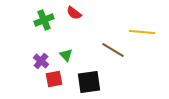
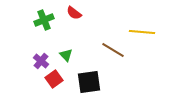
red square: rotated 24 degrees counterclockwise
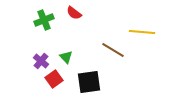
green triangle: moved 2 px down
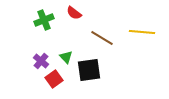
brown line: moved 11 px left, 12 px up
black square: moved 12 px up
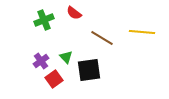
purple cross: rotated 14 degrees clockwise
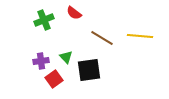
yellow line: moved 2 px left, 4 px down
purple cross: rotated 28 degrees clockwise
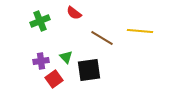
green cross: moved 4 px left, 1 px down
yellow line: moved 5 px up
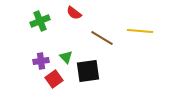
black square: moved 1 px left, 1 px down
